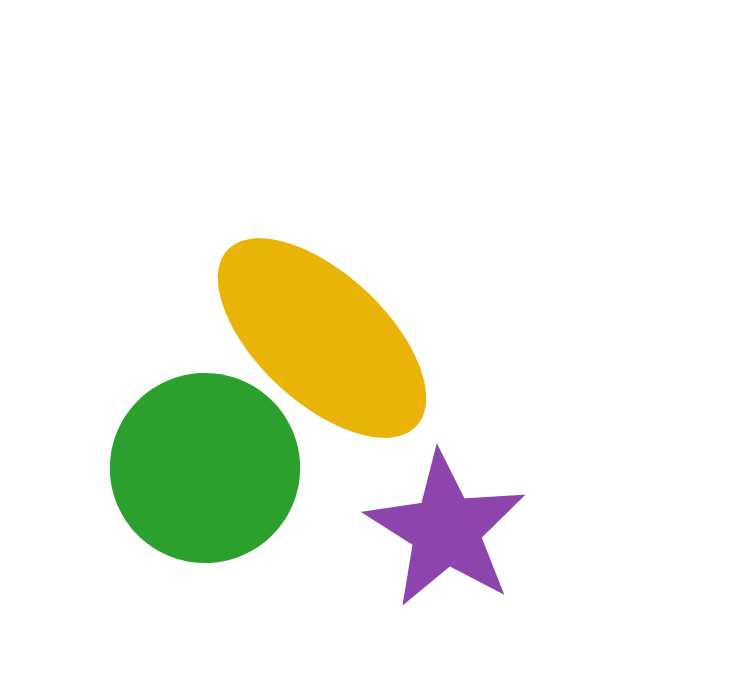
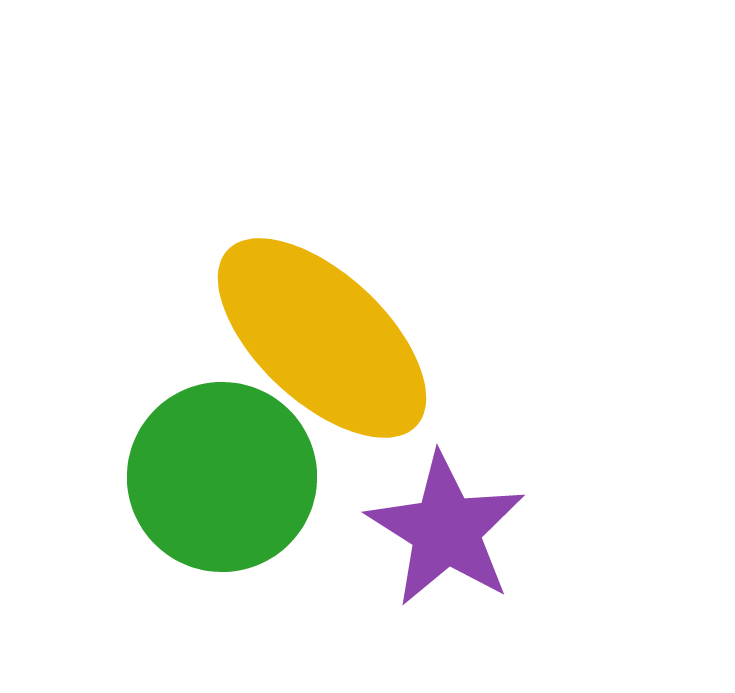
green circle: moved 17 px right, 9 px down
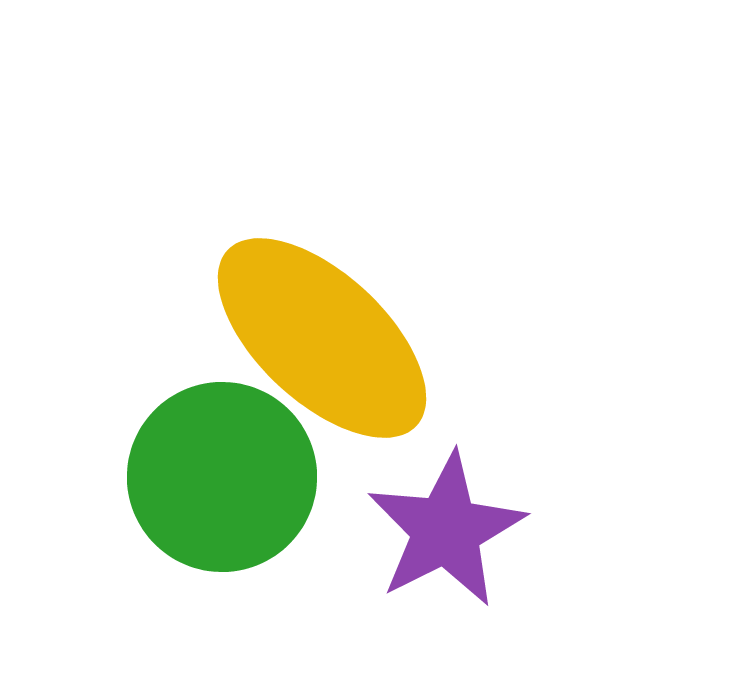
purple star: rotated 13 degrees clockwise
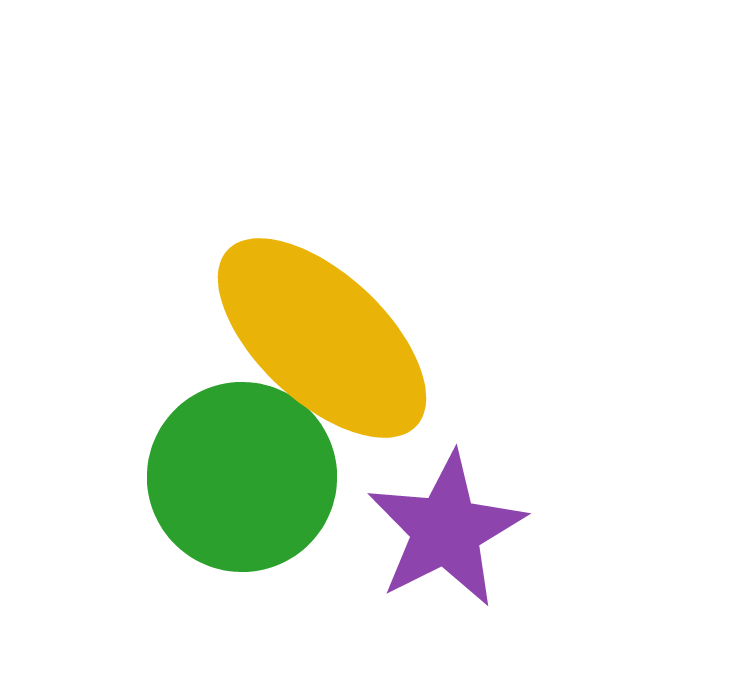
green circle: moved 20 px right
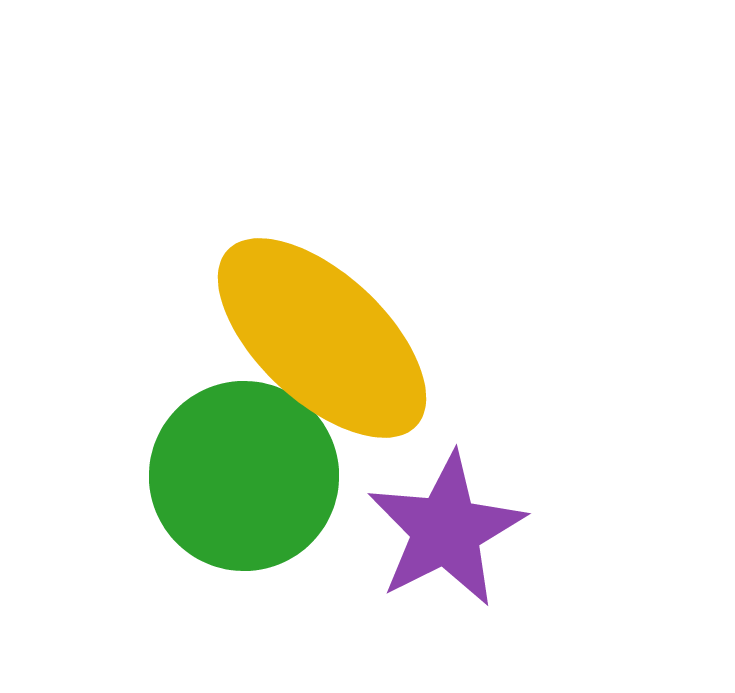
green circle: moved 2 px right, 1 px up
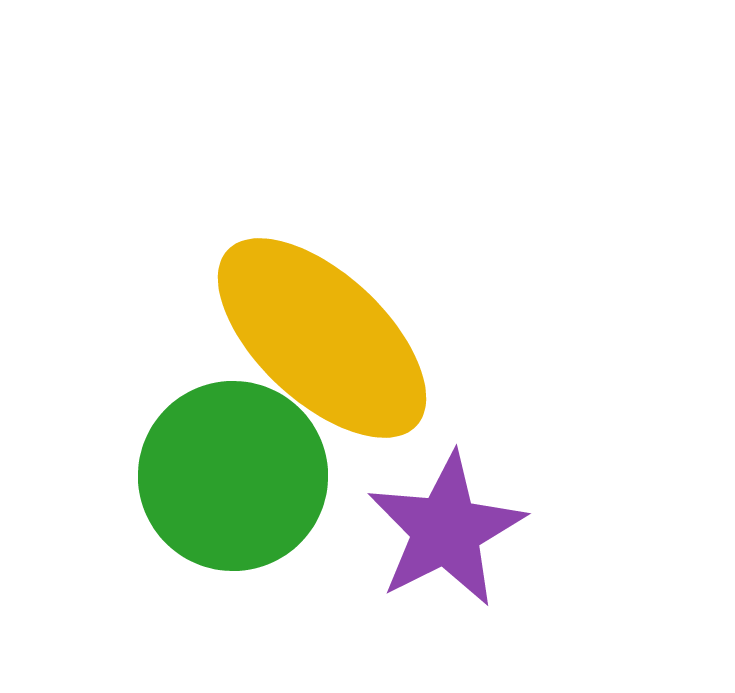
green circle: moved 11 px left
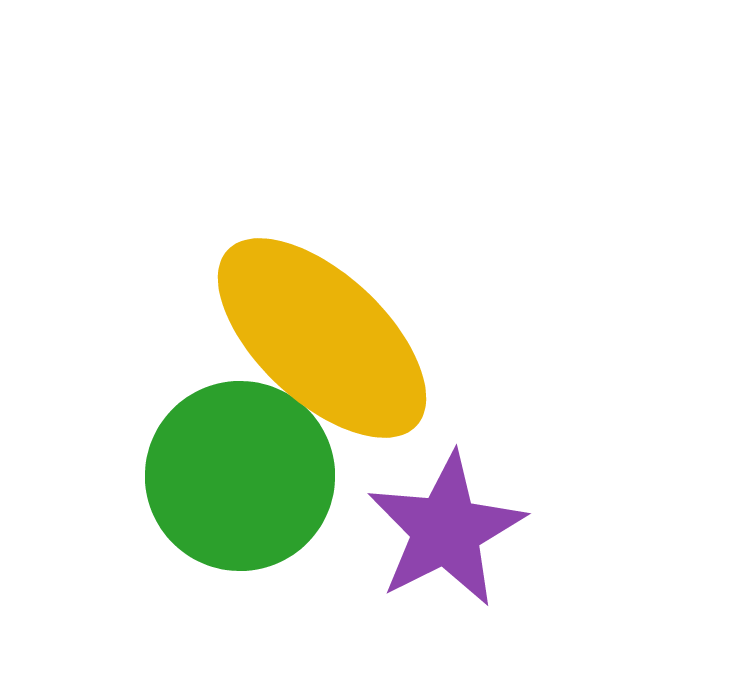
green circle: moved 7 px right
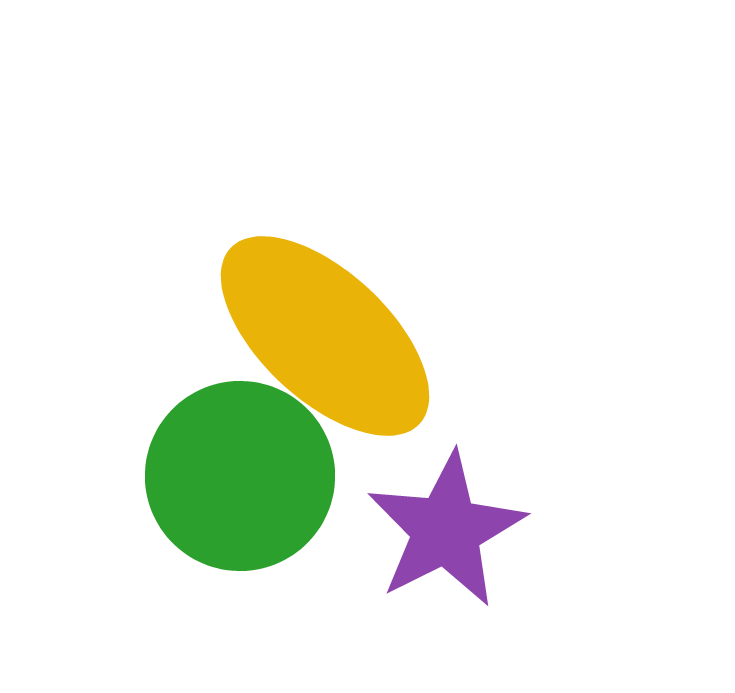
yellow ellipse: moved 3 px right, 2 px up
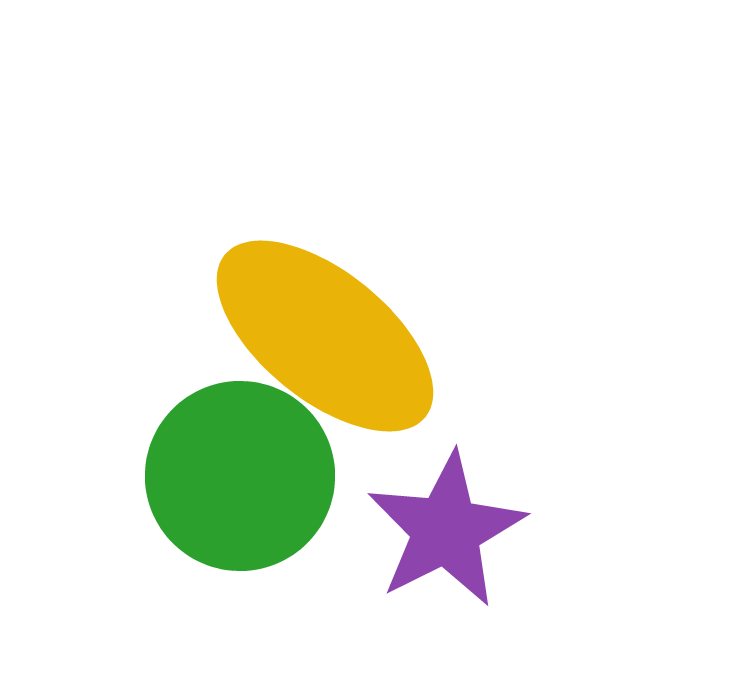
yellow ellipse: rotated 4 degrees counterclockwise
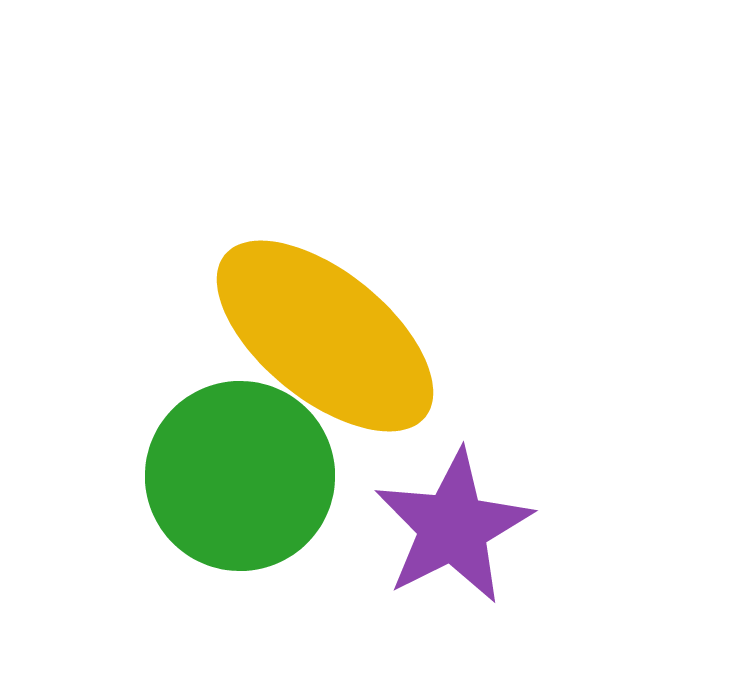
purple star: moved 7 px right, 3 px up
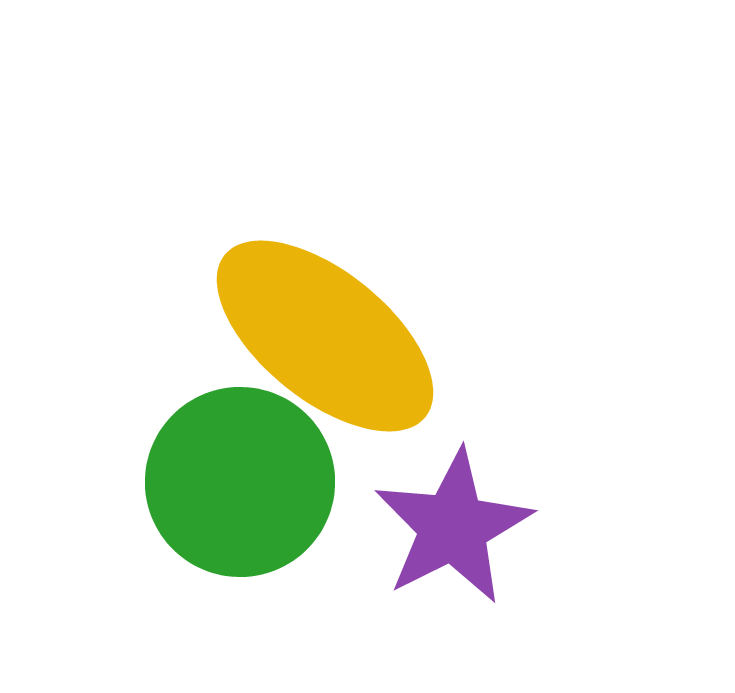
green circle: moved 6 px down
